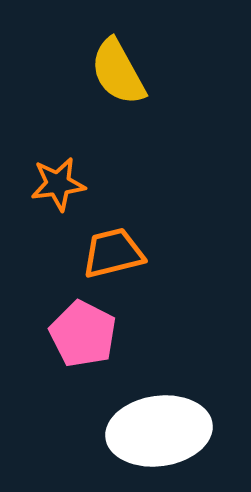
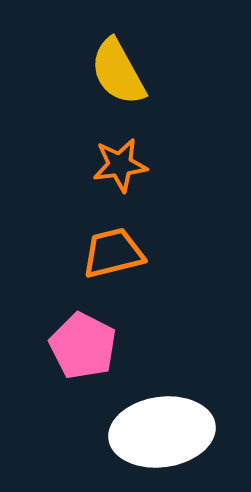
orange star: moved 62 px right, 19 px up
pink pentagon: moved 12 px down
white ellipse: moved 3 px right, 1 px down
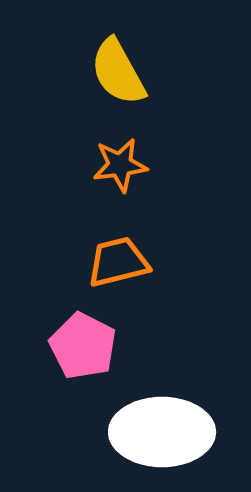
orange trapezoid: moved 5 px right, 9 px down
white ellipse: rotated 8 degrees clockwise
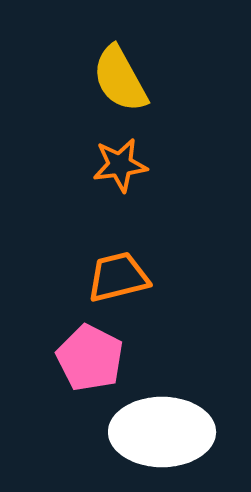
yellow semicircle: moved 2 px right, 7 px down
orange trapezoid: moved 15 px down
pink pentagon: moved 7 px right, 12 px down
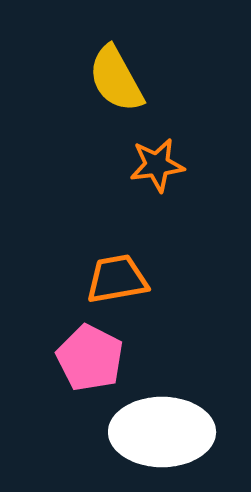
yellow semicircle: moved 4 px left
orange star: moved 37 px right
orange trapezoid: moved 1 px left, 2 px down; rotated 4 degrees clockwise
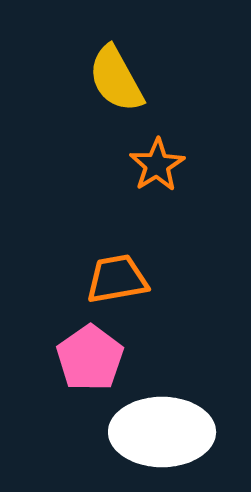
orange star: rotated 24 degrees counterclockwise
pink pentagon: rotated 10 degrees clockwise
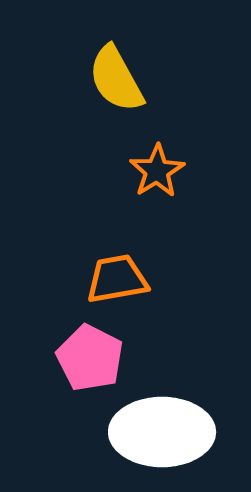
orange star: moved 6 px down
pink pentagon: rotated 10 degrees counterclockwise
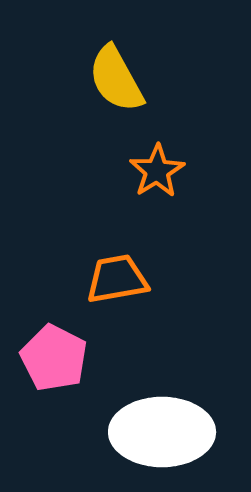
pink pentagon: moved 36 px left
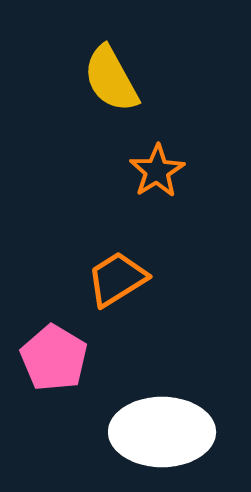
yellow semicircle: moved 5 px left
orange trapezoid: rotated 22 degrees counterclockwise
pink pentagon: rotated 4 degrees clockwise
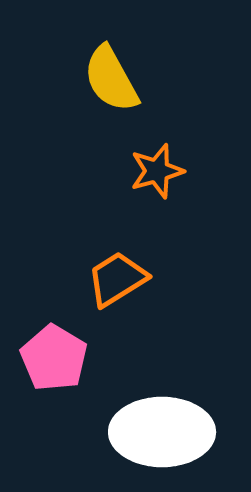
orange star: rotated 16 degrees clockwise
